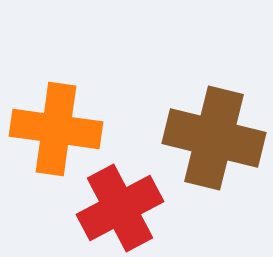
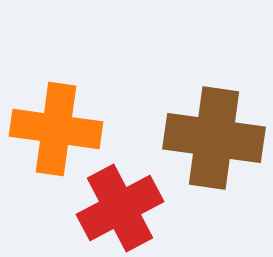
brown cross: rotated 6 degrees counterclockwise
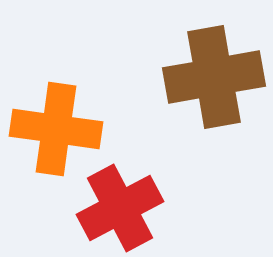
brown cross: moved 61 px up; rotated 18 degrees counterclockwise
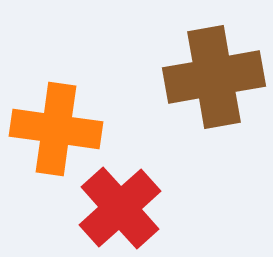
red cross: rotated 14 degrees counterclockwise
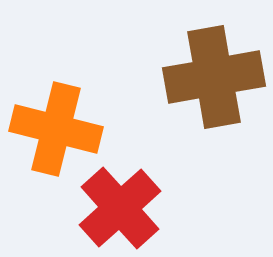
orange cross: rotated 6 degrees clockwise
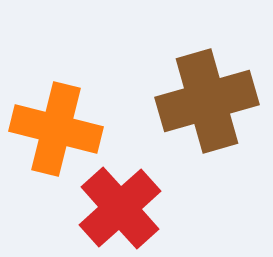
brown cross: moved 7 px left, 24 px down; rotated 6 degrees counterclockwise
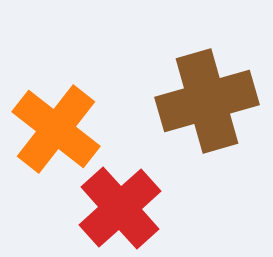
orange cross: rotated 24 degrees clockwise
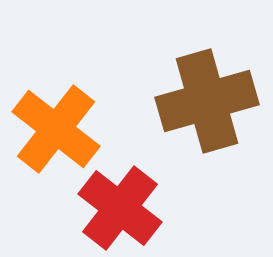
red cross: rotated 10 degrees counterclockwise
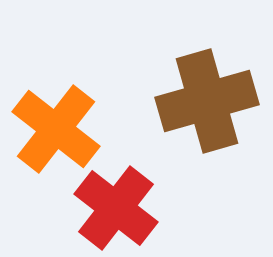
red cross: moved 4 px left
